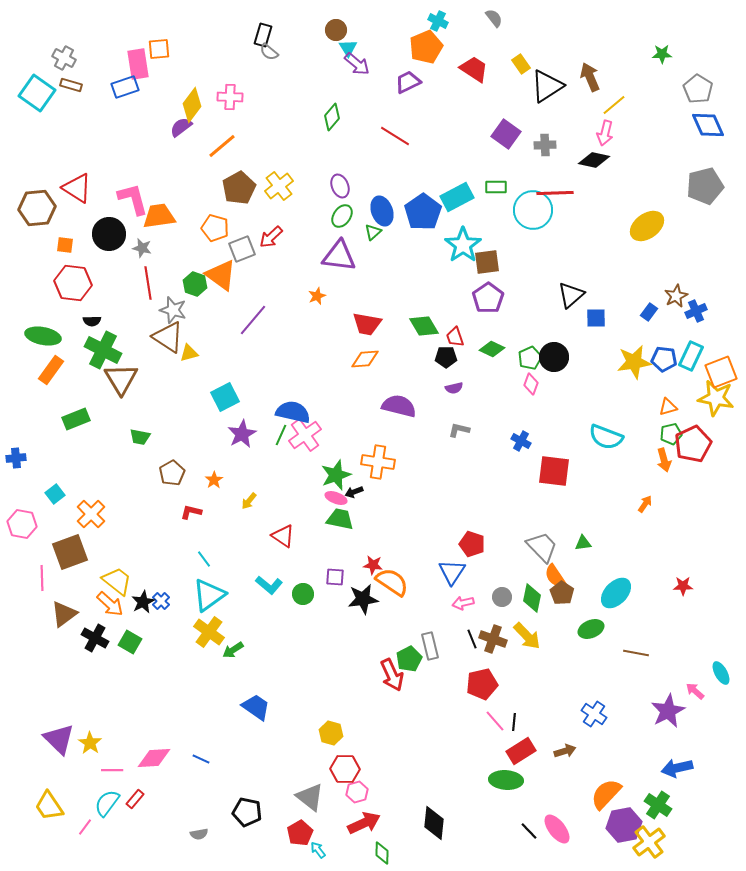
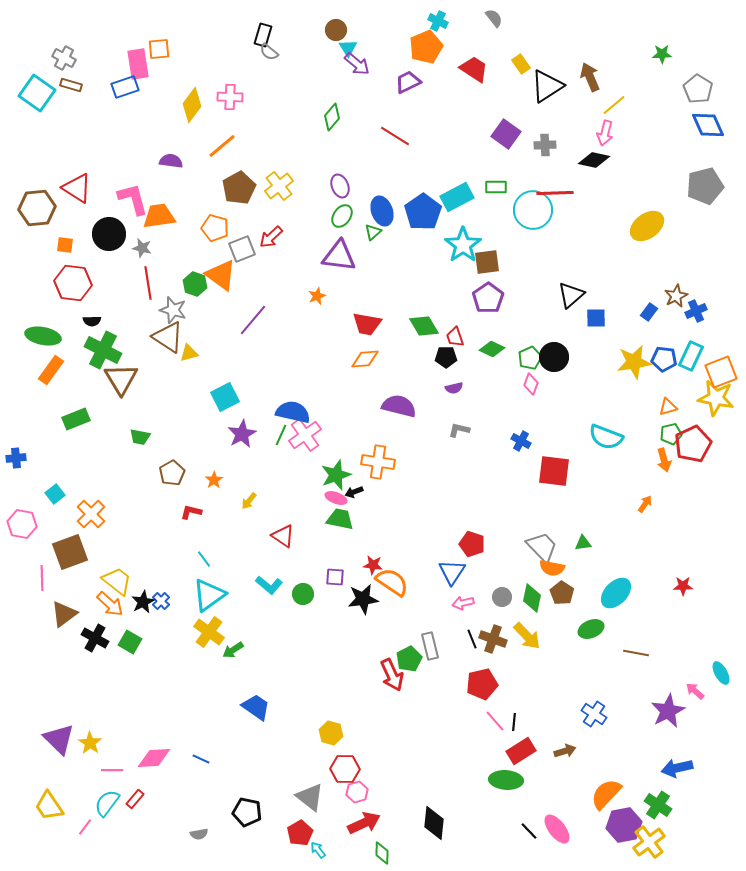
purple semicircle at (181, 127): moved 10 px left, 34 px down; rotated 45 degrees clockwise
orange semicircle at (555, 576): moved 3 px left, 8 px up; rotated 45 degrees counterclockwise
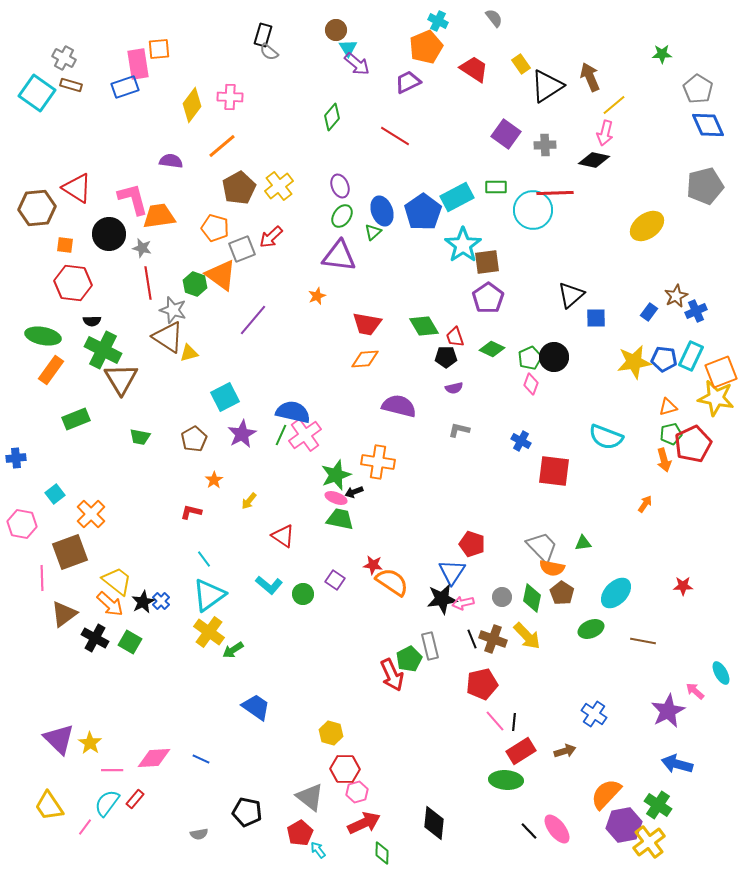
brown pentagon at (172, 473): moved 22 px right, 34 px up
purple square at (335, 577): moved 3 px down; rotated 30 degrees clockwise
black star at (363, 599): moved 79 px right
brown line at (636, 653): moved 7 px right, 12 px up
blue arrow at (677, 768): moved 4 px up; rotated 28 degrees clockwise
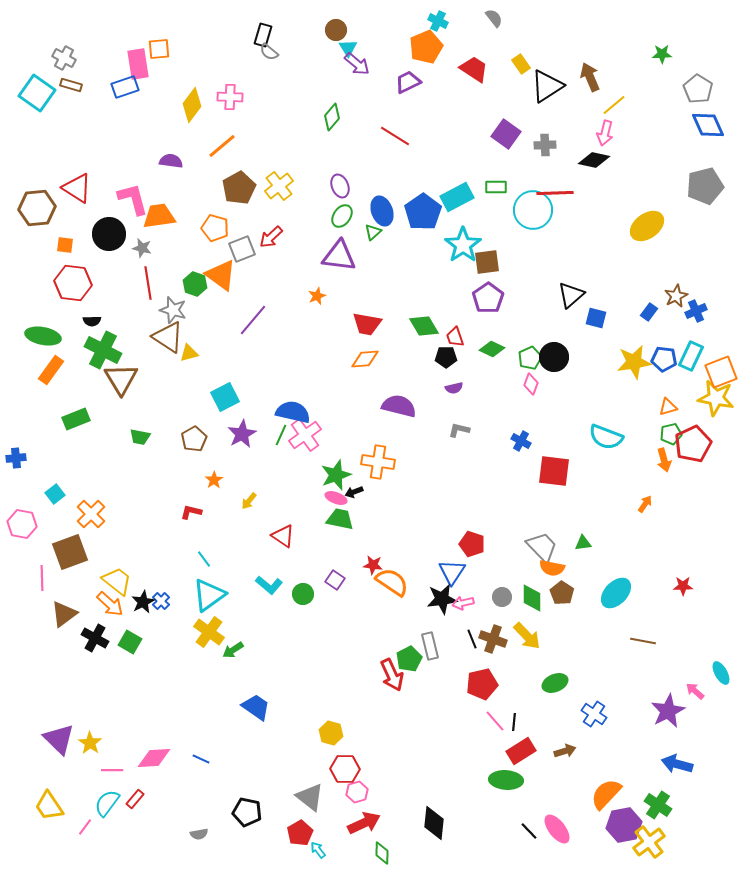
blue square at (596, 318): rotated 15 degrees clockwise
green diamond at (532, 598): rotated 12 degrees counterclockwise
green ellipse at (591, 629): moved 36 px left, 54 px down
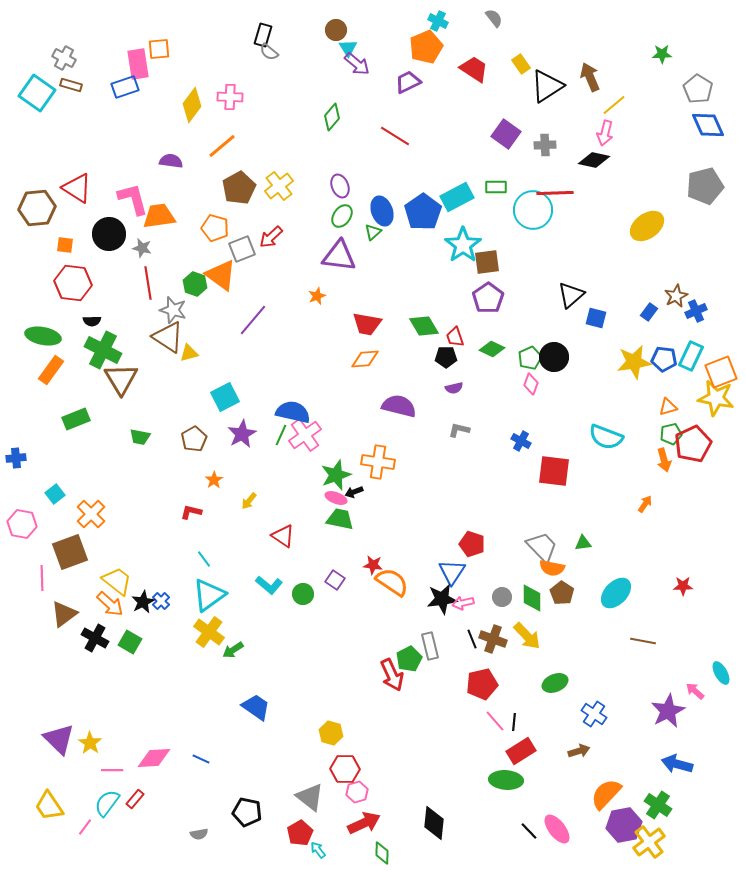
brown arrow at (565, 751): moved 14 px right
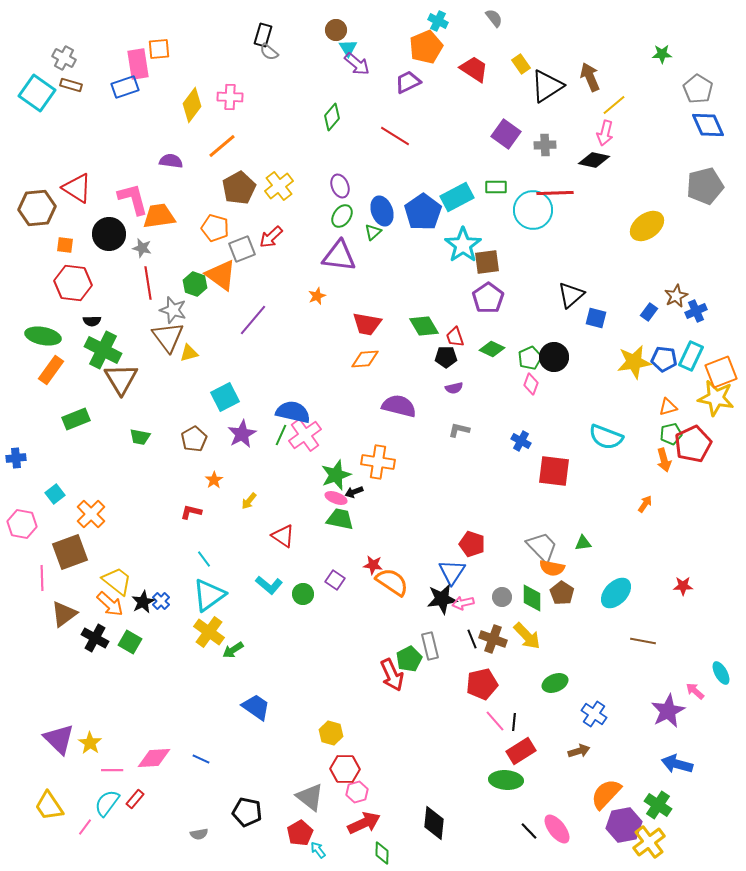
brown triangle at (168, 337): rotated 20 degrees clockwise
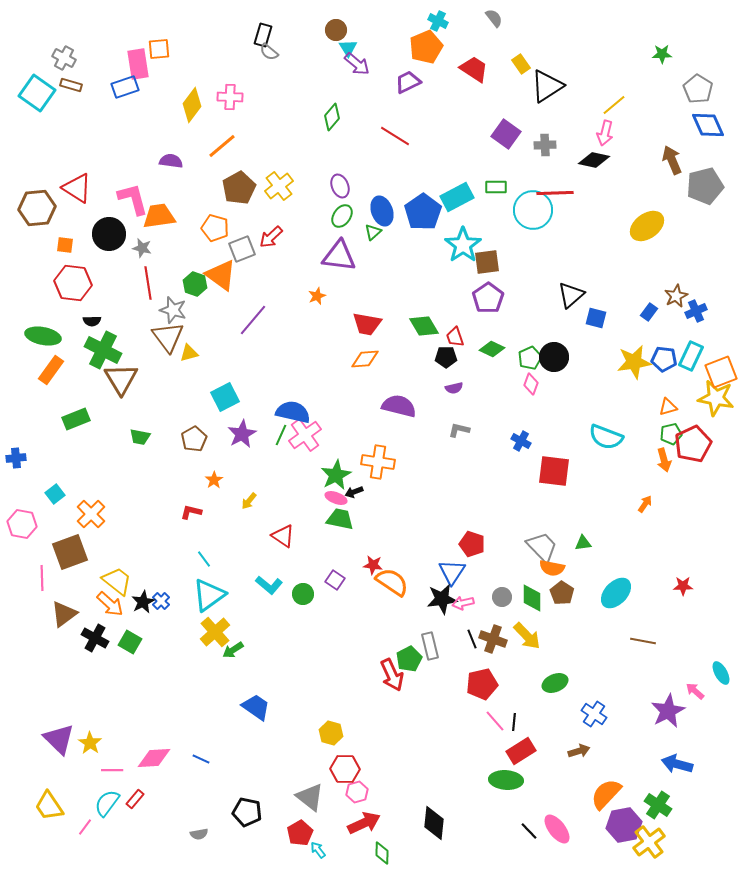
brown arrow at (590, 77): moved 82 px right, 83 px down
green star at (336, 475): rotated 8 degrees counterclockwise
yellow cross at (209, 632): moved 6 px right; rotated 12 degrees clockwise
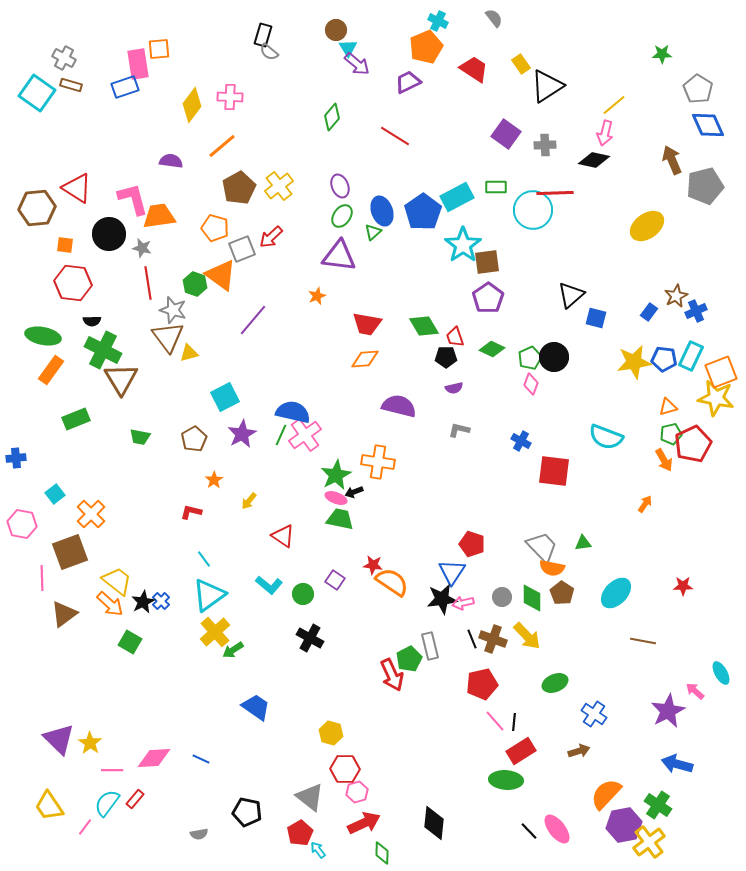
orange arrow at (664, 460): rotated 15 degrees counterclockwise
black cross at (95, 638): moved 215 px right
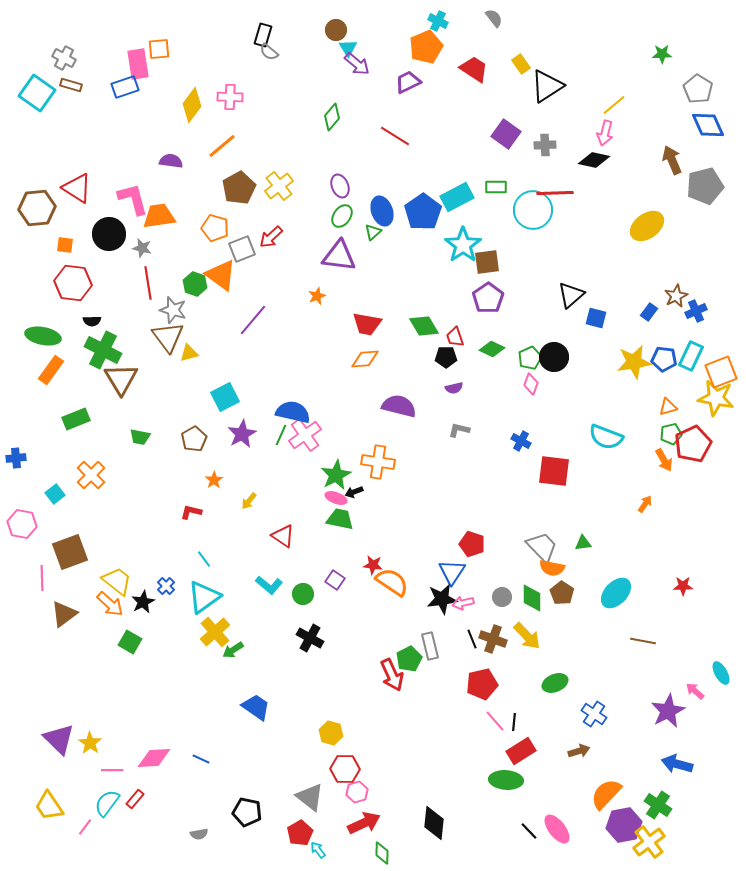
orange cross at (91, 514): moved 39 px up
cyan triangle at (209, 595): moved 5 px left, 2 px down
blue cross at (161, 601): moved 5 px right, 15 px up
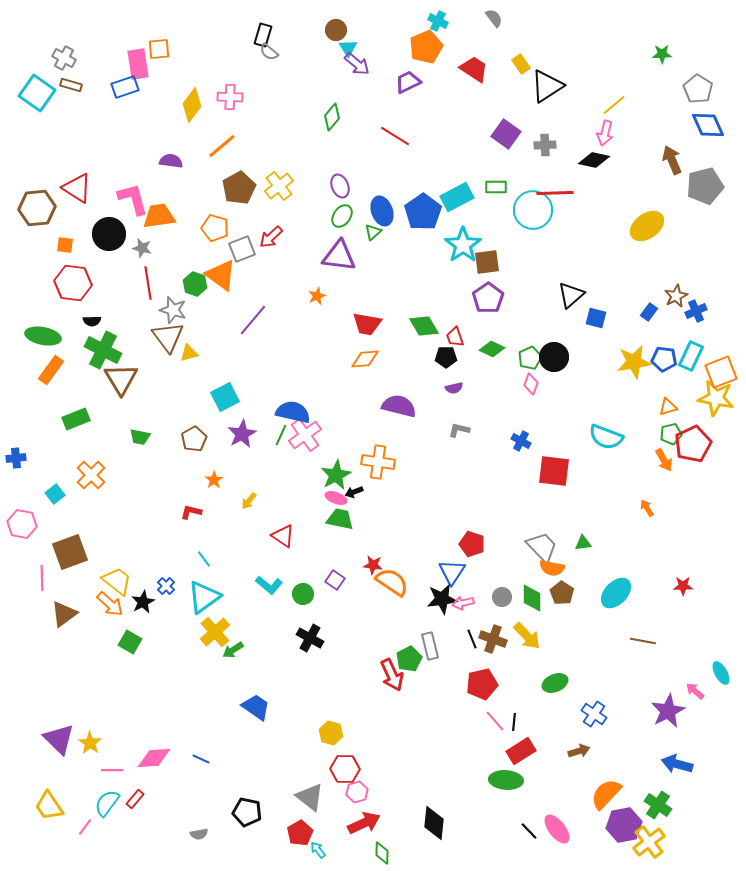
orange arrow at (645, 504): moved 2 px right, 4 px down; rotated 66 degrees counterclockwise
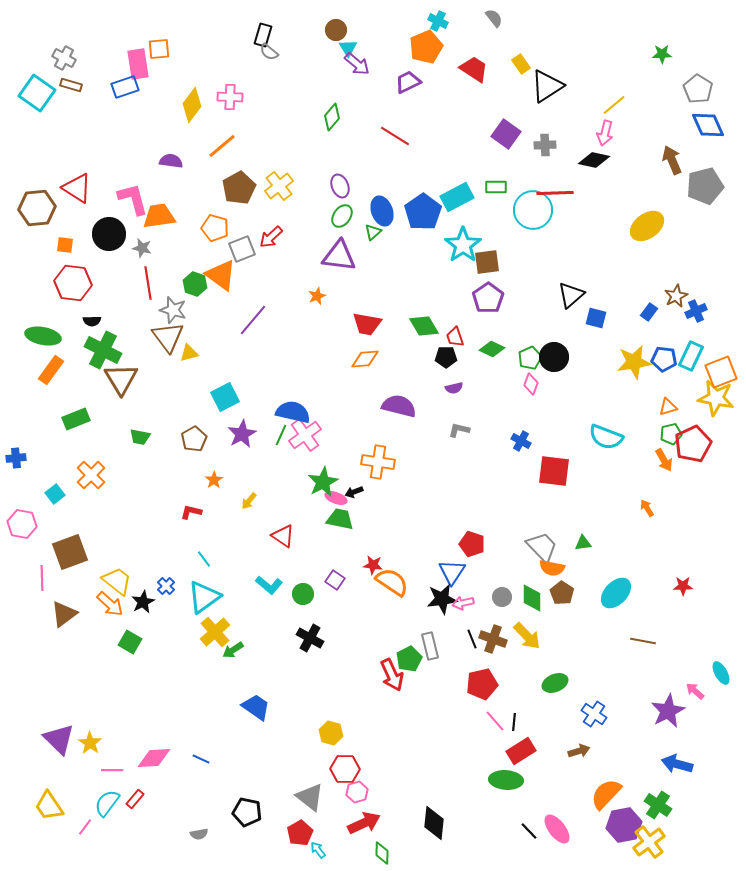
green star at (336, 475): moved 13 px left, 7 px down
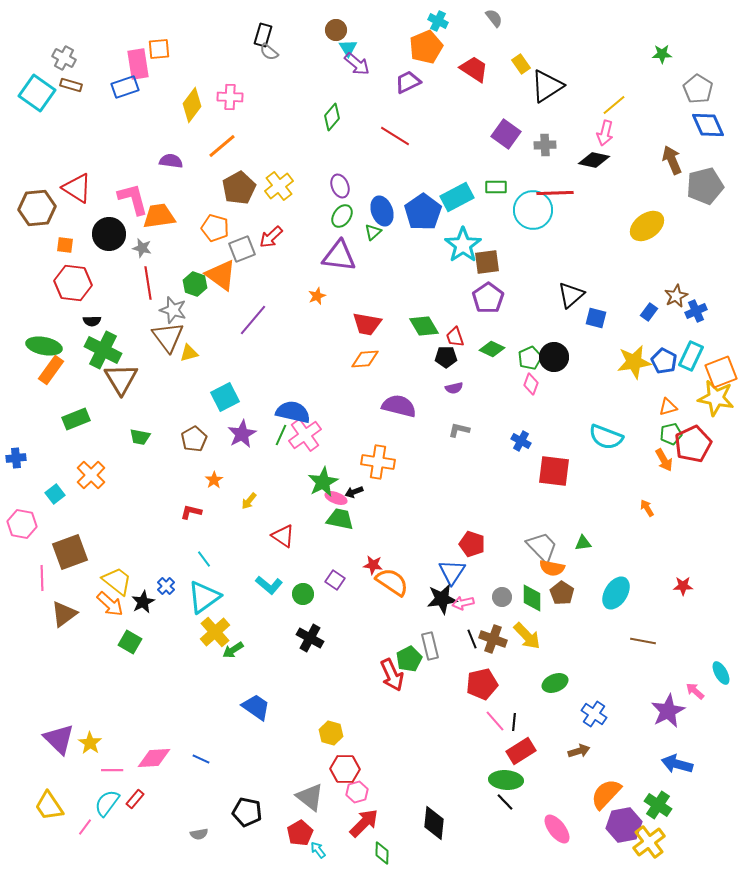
green ellipse at (43, 336): moved 1 px right, 10 px down
blue pentagon at (664, 359): moved 2 px down; rotated 20 degrees clockwise
cyan ellipse at (616, 593): rotated 12 degrees counterclockwise
red arrow at (364, 823): rotated 20 degrees counterclockwise
black line at (529, 831): moved 24 px left, 29 px up
